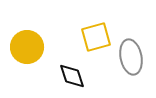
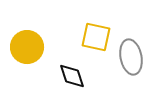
yellow square: rotated 28 degrees clockwise
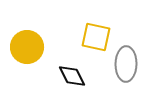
gray ellipse: moved 5 px left, 7 px down; rotated 12 degrees clockwise
black diamond: rotated 8 degrees counterclockwise
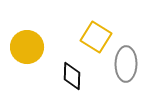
yellow square: rotated 20 degrees clockwise
black diamond: rotated 28 degrees clockwise
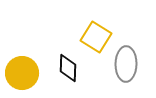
yellow circle: moved 5 px left, 26 px down
black diamond: moved 4 px left, 8 px up
